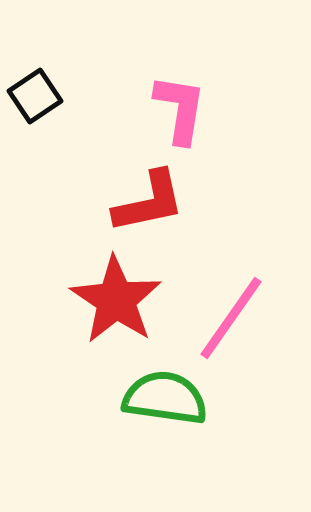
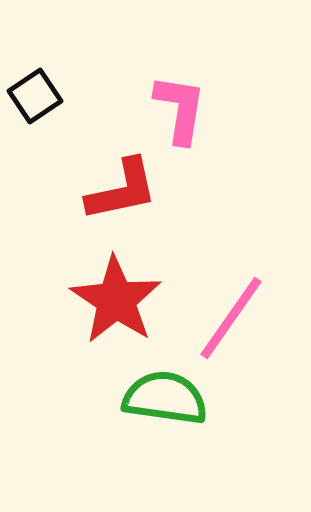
red L-shape: moved 27 px left, 12 px up
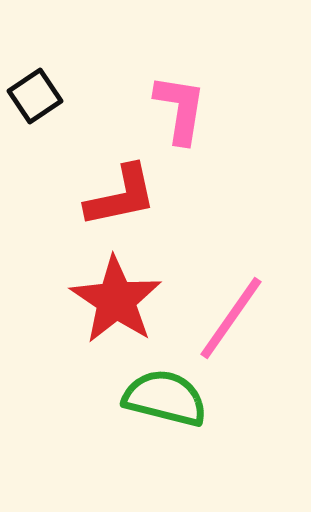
red L-shape: moved 1 px left, 6 px down
green semicircle: rotated 6 degrees clockwise
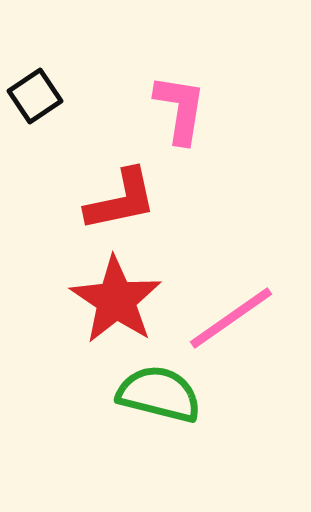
red L-shape: moved 4 px down
pink line: rotated 20 degrees clockwise
green semicircle: moved 6 px left, 4 px up
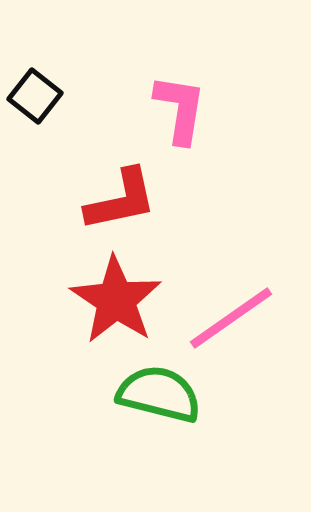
black square: rotated 18 degrees counterclockwise
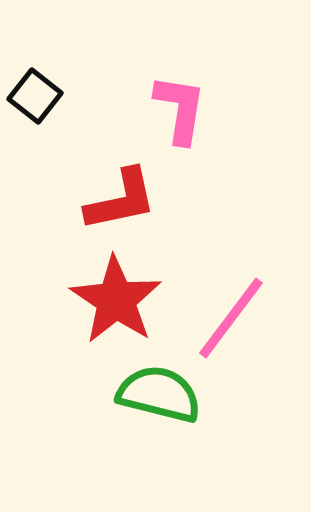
pink line: rotated 18 degrees counterclockwise
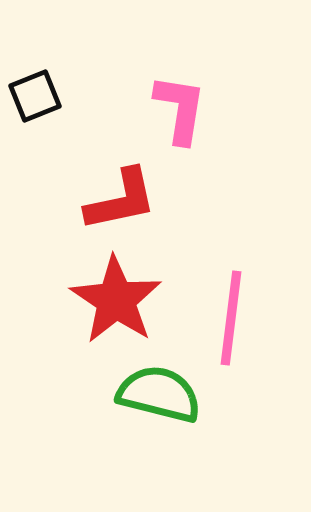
black square: rotated 30 degrees clockwise
pink line: rotated 30 degrees counterclockwise
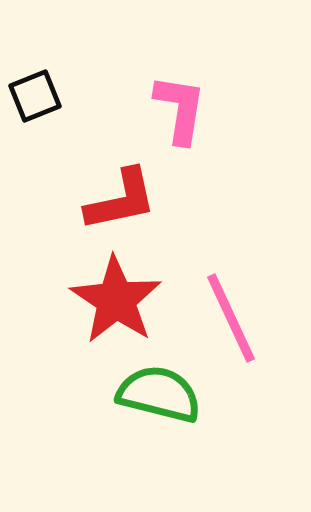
pink line: rotated 32 degrees counterclockwise
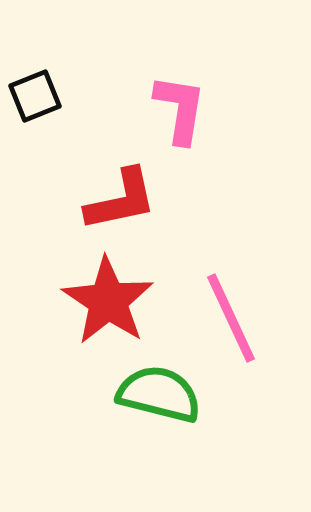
red star: moved 8 px left, 1 px down
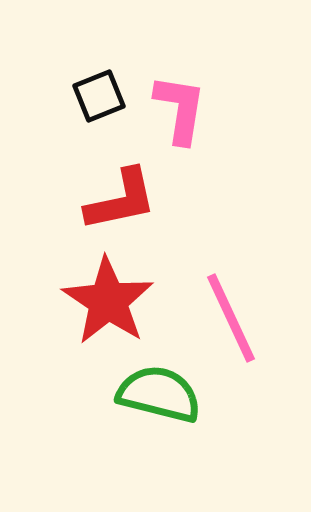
black square: moved 64 px right
